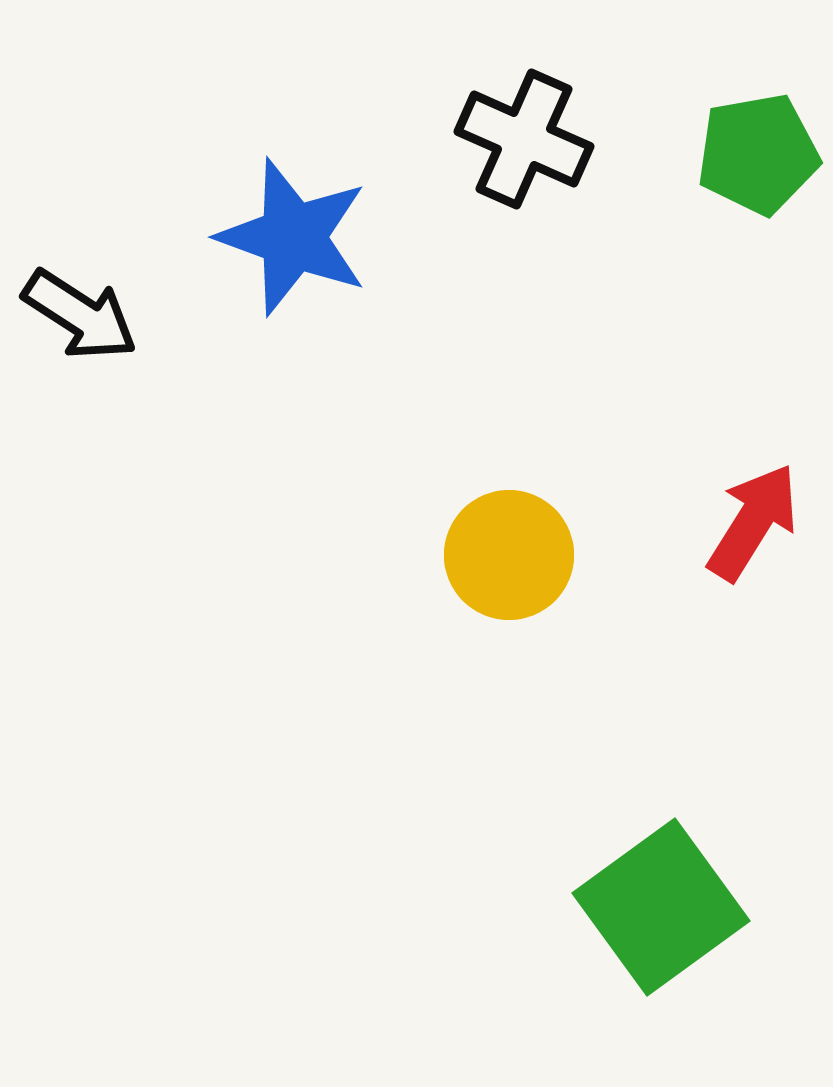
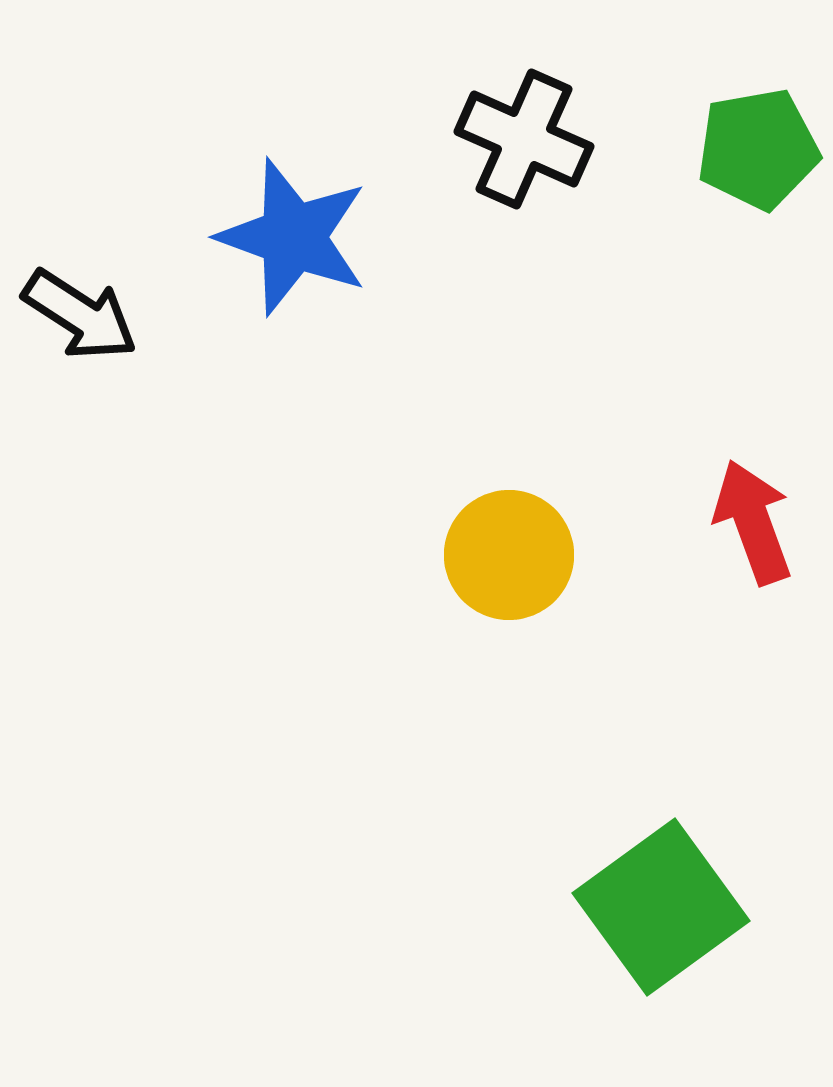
green pentagon: moved 5 px up
red arrow: rotated 52 degrees counterclockwise
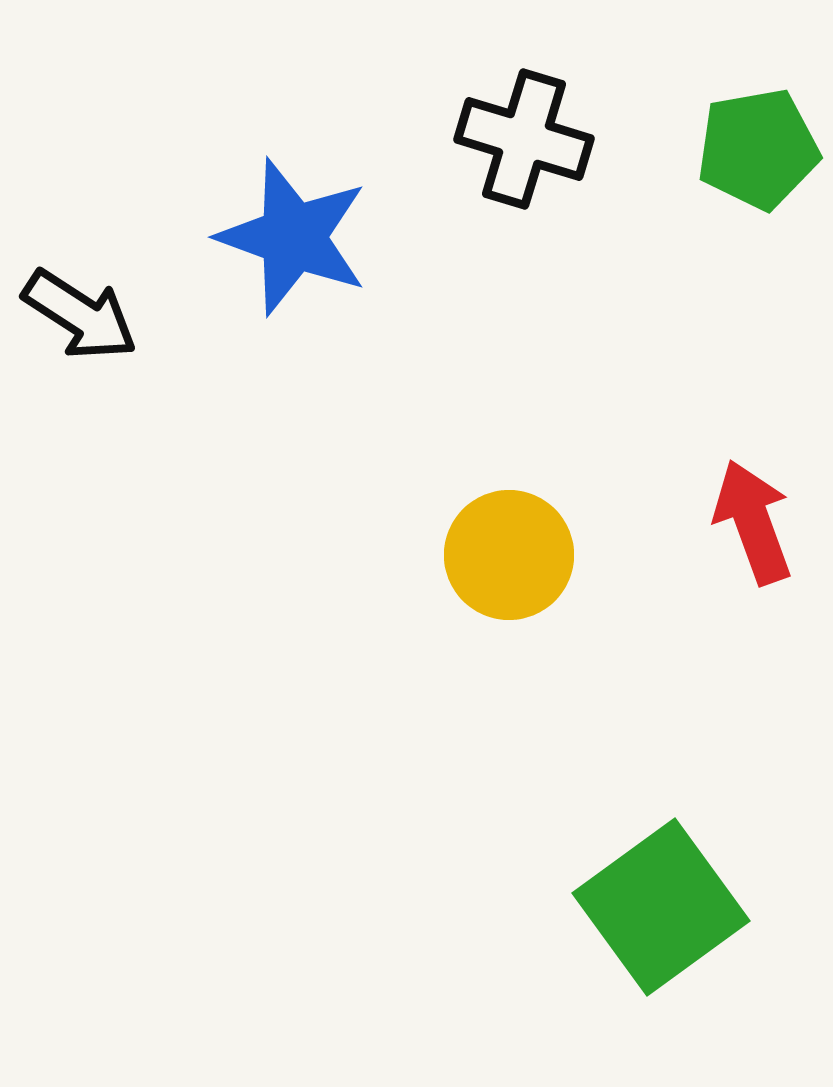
black cross: rotated 7 degrees counterclockwise
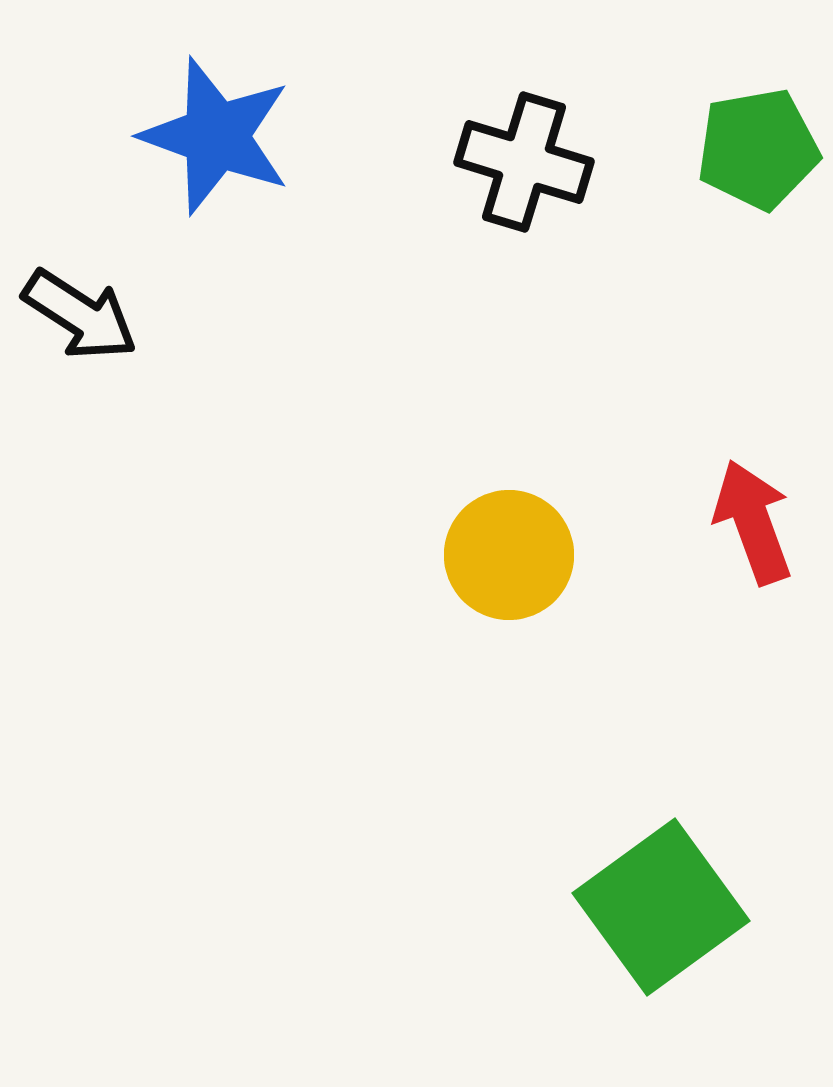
black cross: moved 23 px down
blue star: moved 77 px left, 101 px up
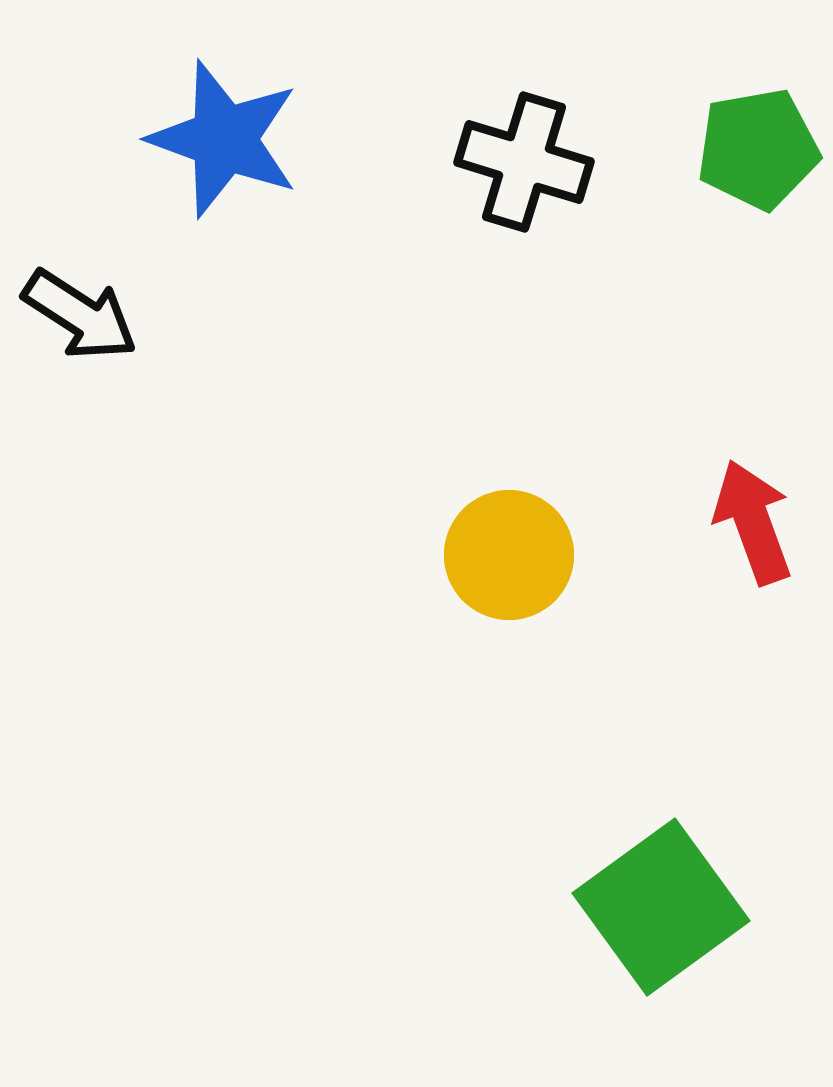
blue star: moved 8 px right, 3 px down
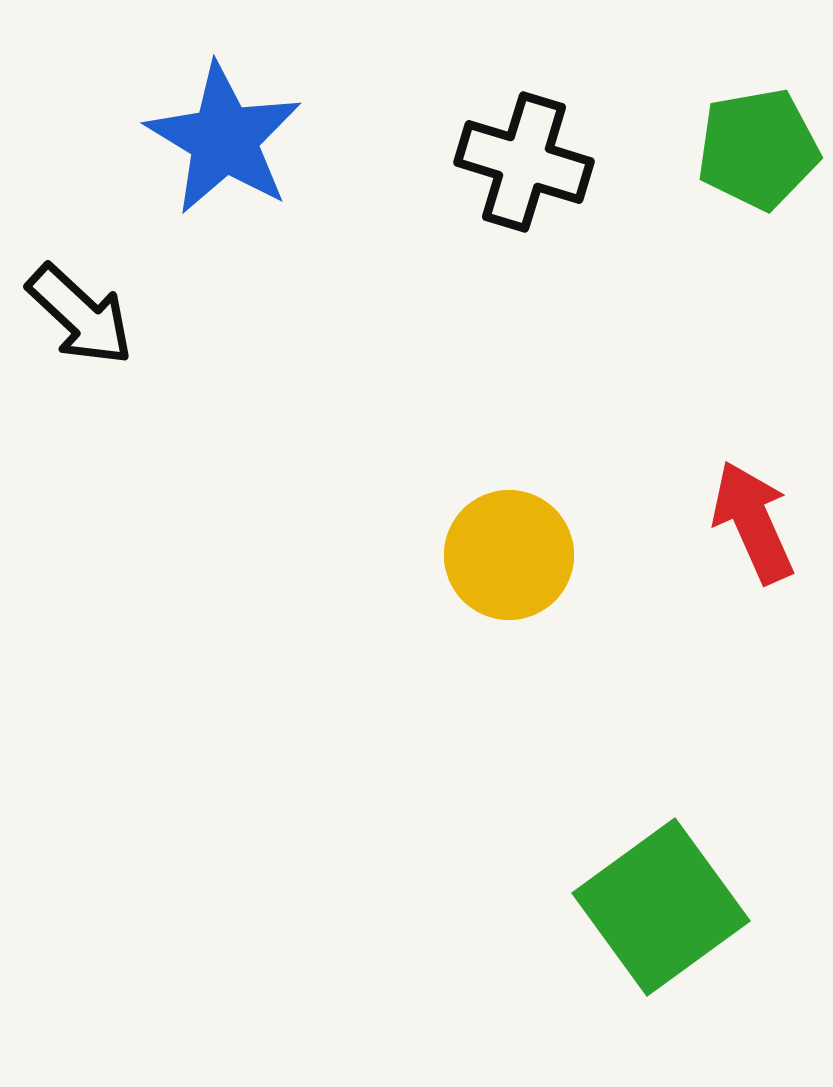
blue star: rotated 11 degrees clockwise
black arrow: rotated 10 degrees clockwise
red arrow: rotated 4 degrees counterclockwise
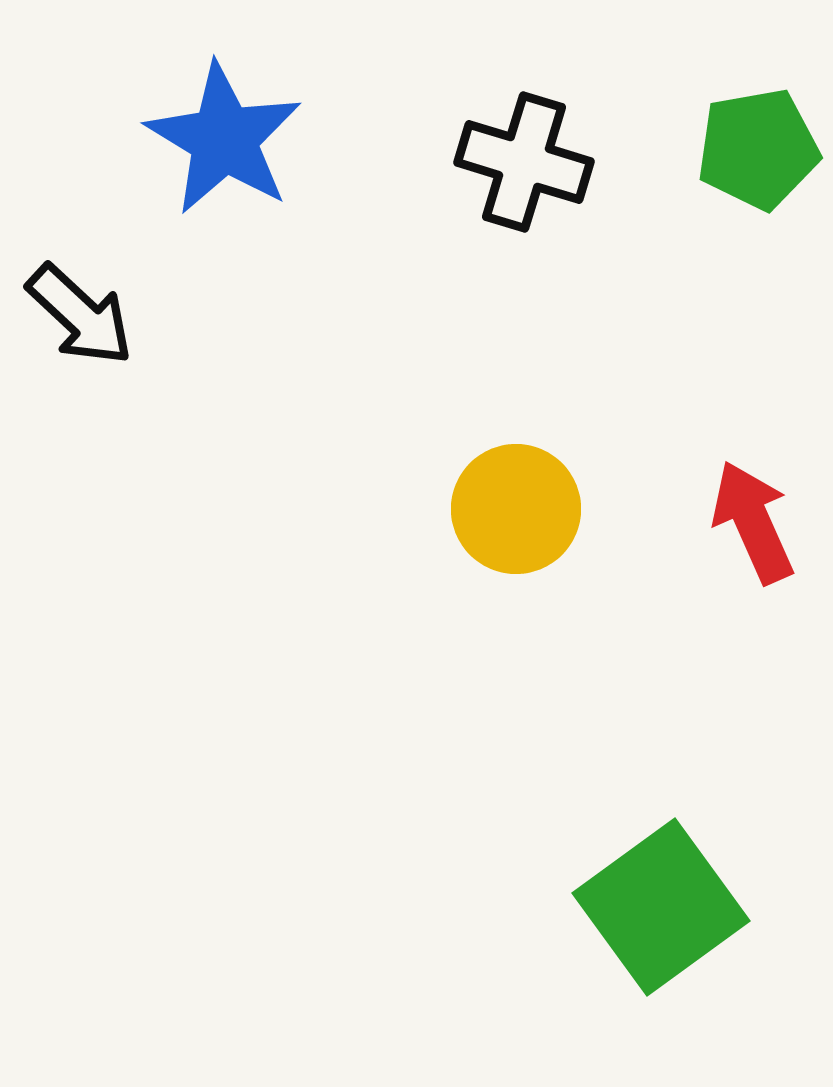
yellow circle: moved 7 px right, 46 px up
